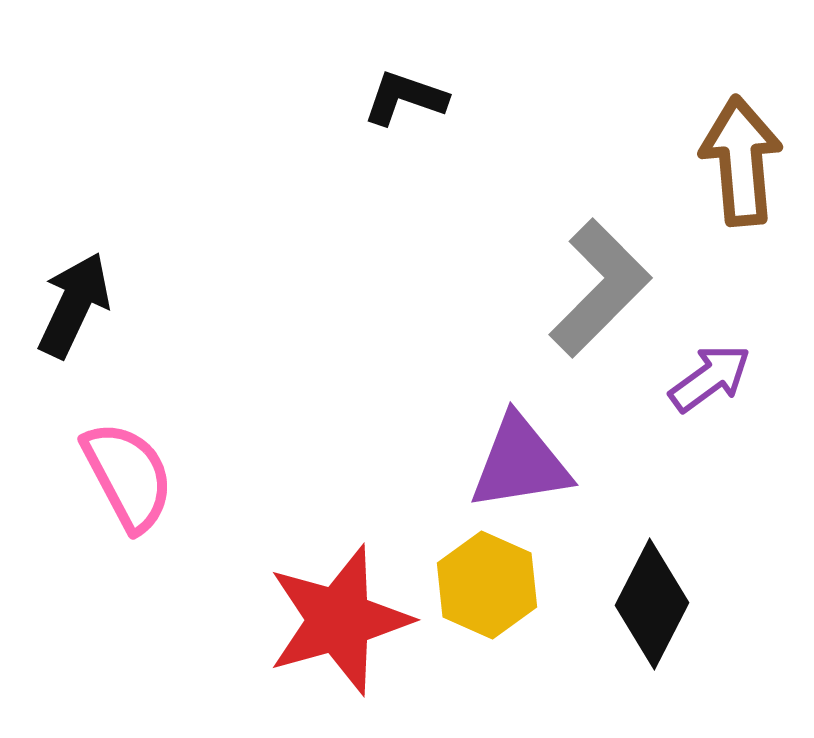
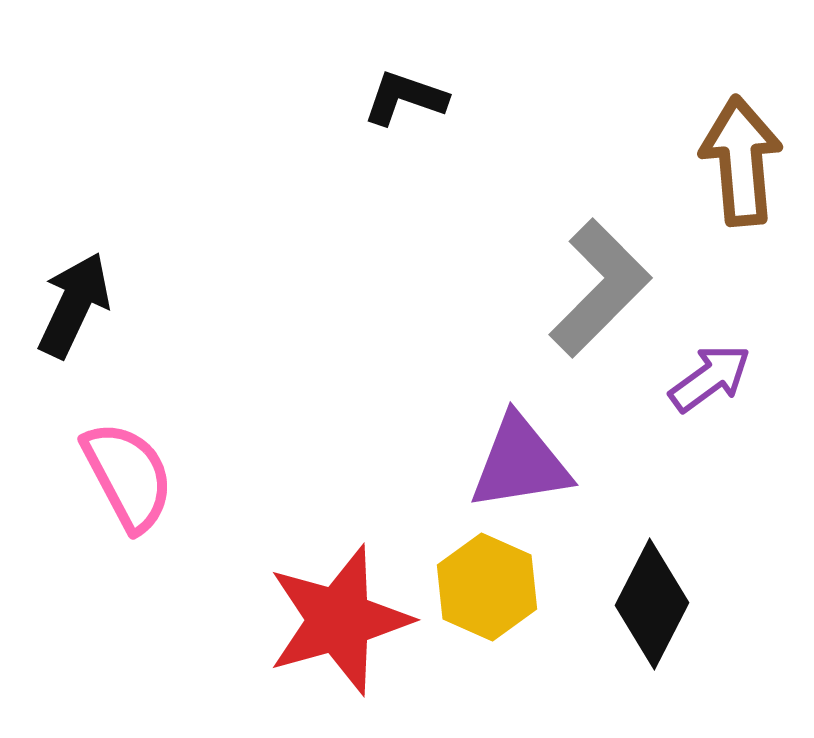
yellow hexagon: moved 2 px down
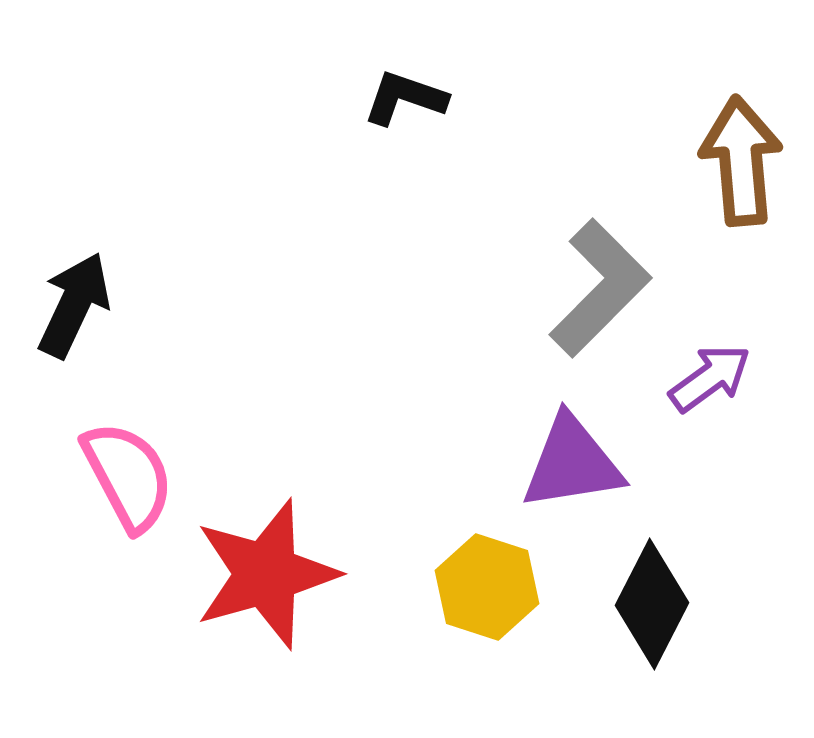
purple triangle: moved 52 px right
yellow hexagon: rotated 6 degrees counterclockwise
red star: moved 73 px left, 46 px up
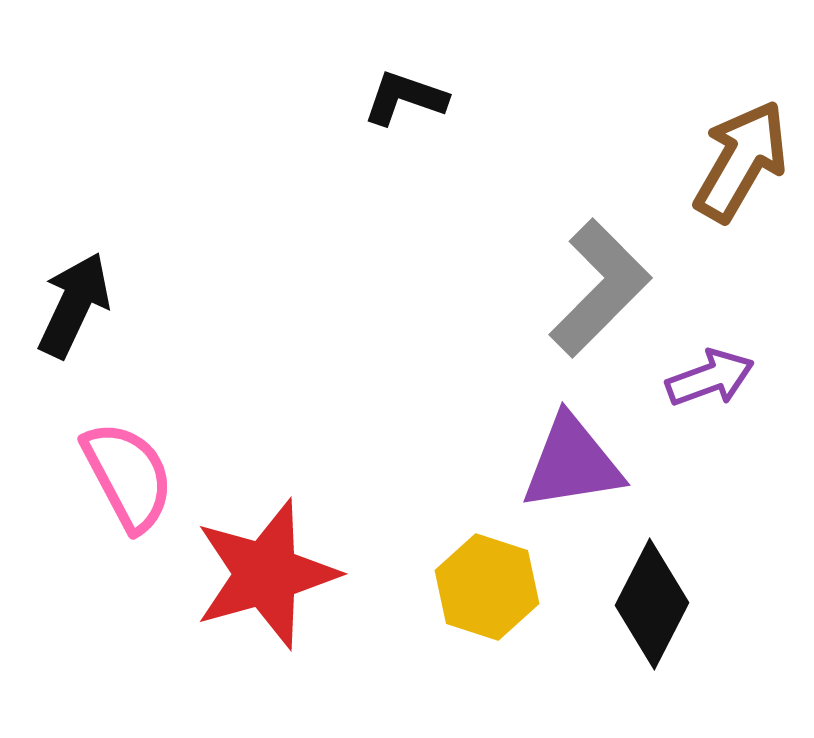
brown arrow: rotated 35 degrees clockwise
purple arrow: rotated 16 degrees clockwise
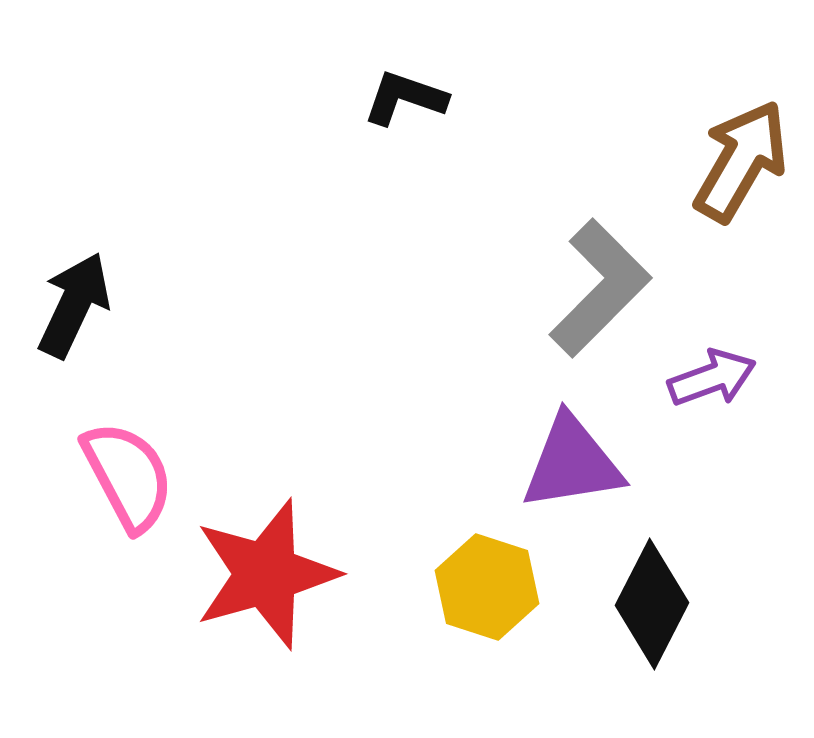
purple arrow: moved 2 px right
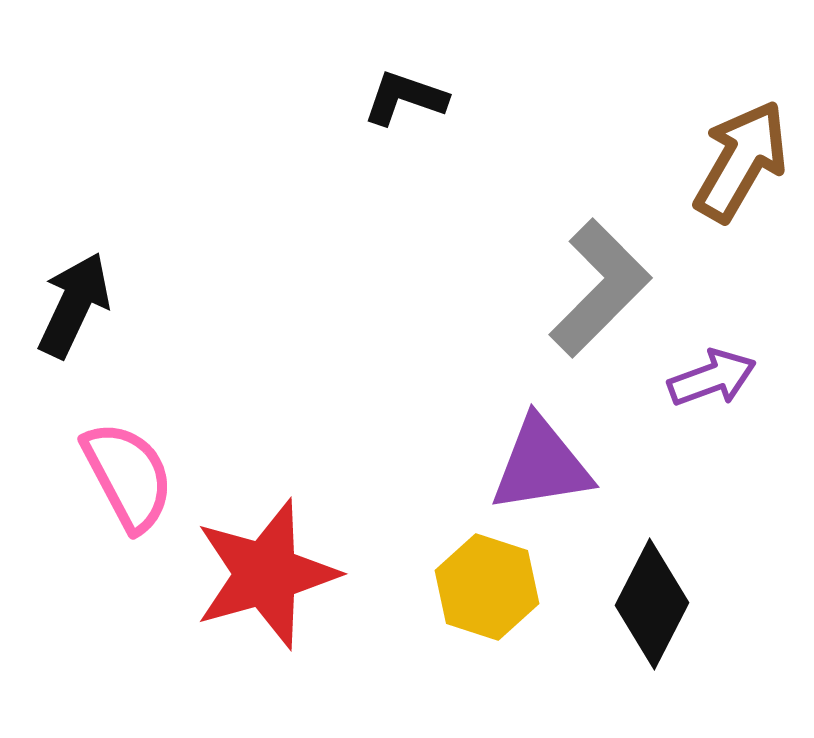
purple triangle: moved 31 px left, 2 px down
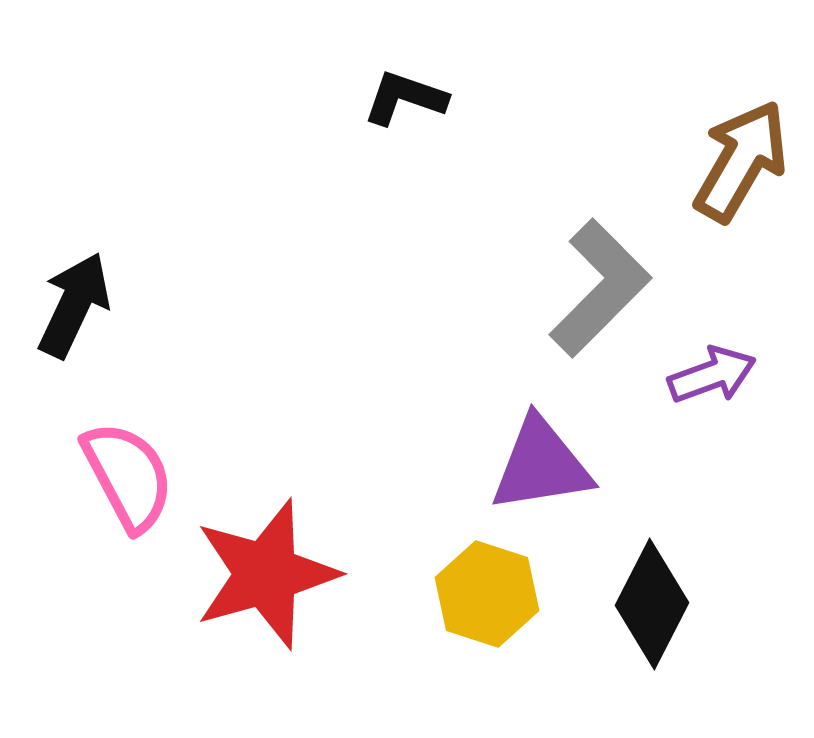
purple arrow: moved 3 px up
yellow hexagon: moved 7 px down
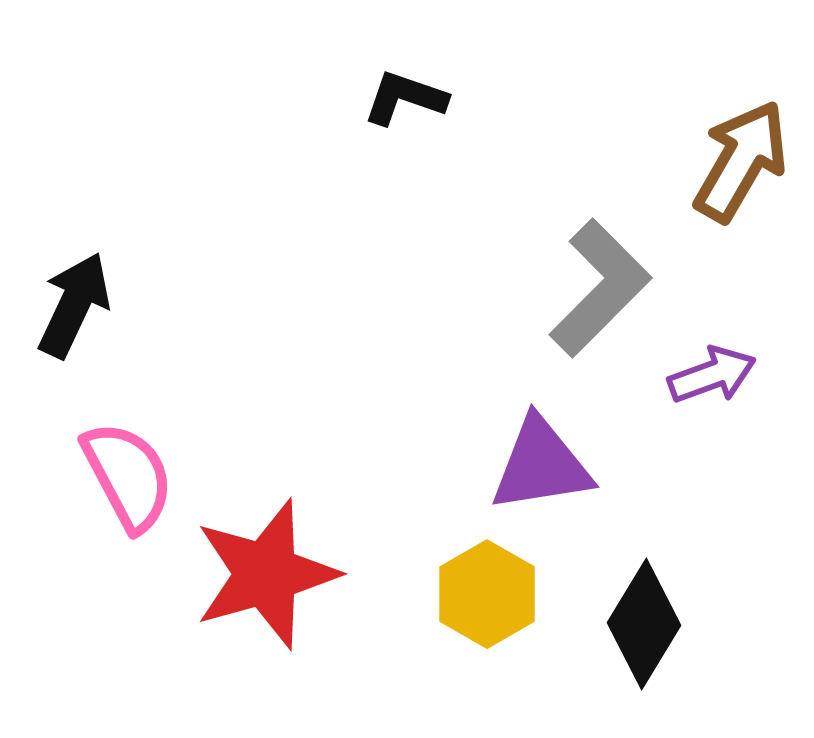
yellow hexagon: rotated 12 degrees clockwise
black diamond: moved 8 px left, 20 px down; rotated 4 degrees clockwise
